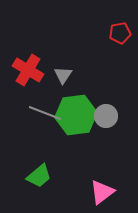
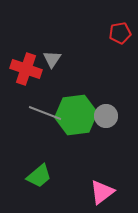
red cross: moved 2 px left, 1 px up; rotated 12 degrees counterclockwise
gray triangle: moved 11 px left, 16 px up
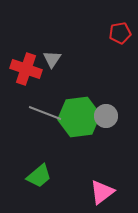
green hexagon: moved 3 px right, 2 px down
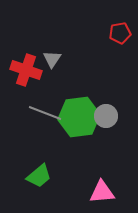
red cross: moved 1 px down
pink triangle: rotated 32 degrees clockwise
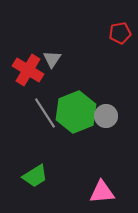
red cross: moved 2 px right; rotated 12 degrees clockwise
gray line: rotated 36 degrees clockwise
green hexagon: moved 3 px left, 5 px up; rotated 15 degrees counterclockwise
green trapezoid: moved 4 px left; rotated 8 degrees clockwise
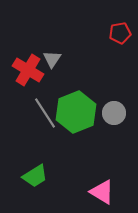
gray circle: moved 8 px right, 3 px up
pink triangle: rotated 36 degrees clockwise
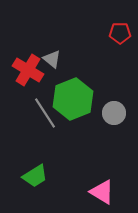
red pentagon: rotated 10 degrees clockwise
gray triangle: rotated 24 degrees counterclockwise
green hexagon: moved 3 px left, 13 px up
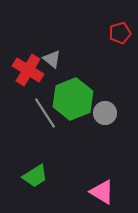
red pentagon: rotated 15 degrees counterclockwise
gray circle: moved 9 px left
